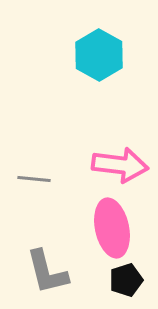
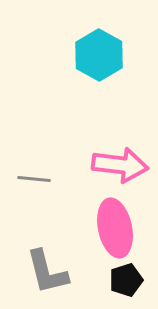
pink ellipse: moved 3 px right
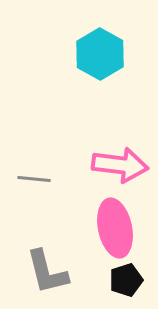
cyan hexagon: moved 1 px right, 1 px up
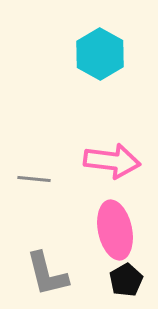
pink arrow: moved 8 px left, 4 px up
pink ellipse: moved 2 px down
gray L-shape: moved 2 px down
black pentagon: rotated 12 degrees counterclockwise
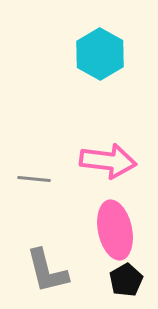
pink arrow: moved 4 px left
gray L-shape: moved 3 px up
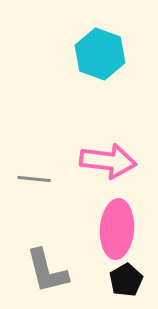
cyan hexagon: rotated 9 degrees counterclockwise
pink ellipse: moved 2 px right, 1 px up; rotated 16 degrees clockwise
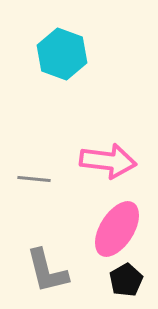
cyan hexagon: moved 38 px left
pink ellipse: rotated 28 degrees clockwise
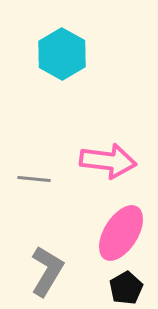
cyan hexagon: rotated 9 degrees clockwise
pink ellipse: moved 4 px right, 4 px down
gray L-shape: rotated 135 degrees counterclockwise
black pentagon: moved 8 px down
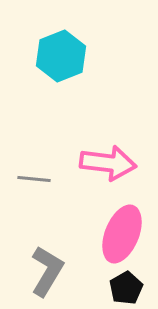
cyan hexagon: moved 1 px left, 2 px down; rotated 9 degrees clockwise
pink arrow: moved 2 px down
pink ellipse: moved 1 px right, 1 px down; rotated 10 degrees counterclockwise
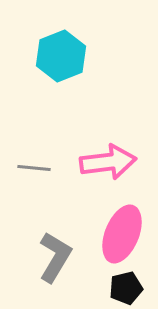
pink arrow: moved 1 px up; rotated 14 degrees counterclockwise
gray line: moved 11 px up
gray L-shape: moved 8 px right, 14 px up
black pentagon: rotated 16 degrees clockwise
